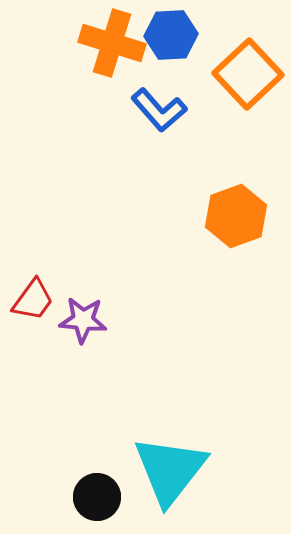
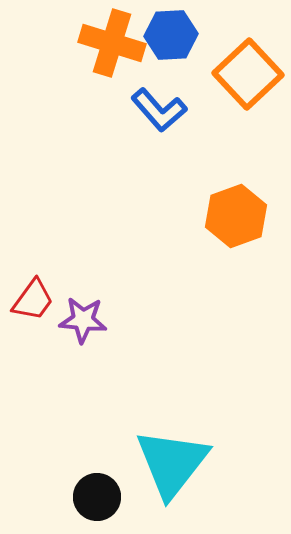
cyan triangle: moved 2 px right, 7 px up
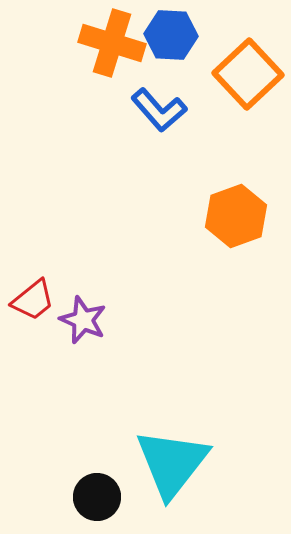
blue hexagon: rotated 6 degrees clockwise
red trapezoid: rotated 15 degrees clockwise
purple star: rotated 18 degrees clockwise
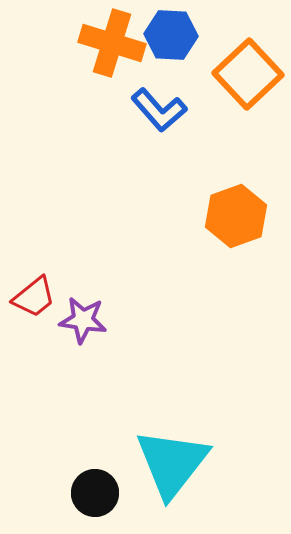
red trapezoid: moved 1 px right, 3 px up
purple star: rotated 15 degrees counterclockwise
black circle: moved 2 px left, 4 px up
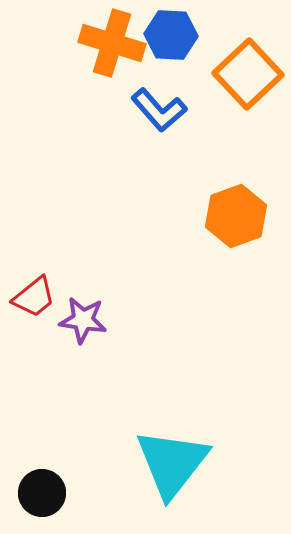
black circle: moved 53 px left
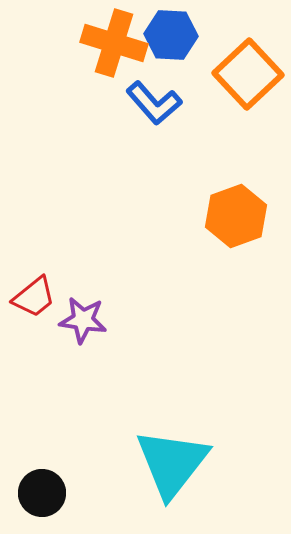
orange cross: moved 2 px right
blue L-shape: moved 5 px left, 7 px up
